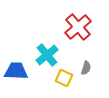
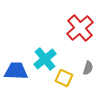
red cross: moved 2 px right, 1 px down
cyan cross: moved 2 px left, 4 px down
gray semicircle: moved 2 px right
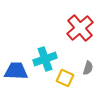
cyan cross: rotated 20 degrees clockwise
yellow square: moved 1 px right
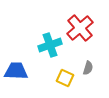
cyan cross: moved 5 px right, 14 px up
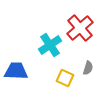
cyan cross: rotated 15 degrees counterclockwise
